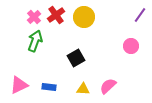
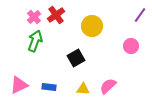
yellow circle: moved 8 px right, 9 px down
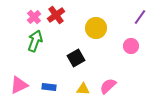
purple line: moved 2 px down
yellow circle: moved 4 px right, 2 px down
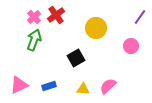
green arrow: moved 1 px left, 1 px up
blue rectangle: moved 1 px up; rotated 24 degrees counterclockwise
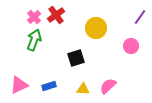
black square: rotated 12 degrees clockwise
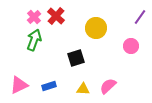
red cross: moved 1 px down; rotated 12 degrees counterclockwise
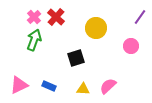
red cross: moved 1 px down
blue rectangle: rotated 40 degrees clockwise
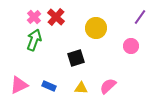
yellow triangle: moved 2 px left, 1 px up
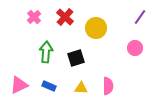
red cross: moved 9 px right
green arrow: moved 12 px right, 12 px down; rotated 15 degrees counterclockwise
pink circle: moved 4 px right, 2 px down
pink semicircle: rotated 132 degrees clockwise
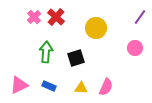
red cross: moved 9 px left
pink semicircle: moved 2 px left, 1 px down; rotated 24 degrees clockwise
